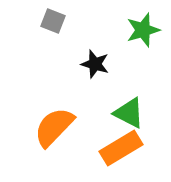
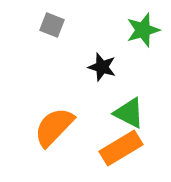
gray square: moved 1 px left, 4 px down
black star: moved 7 px right, 3 px down
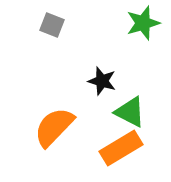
green star: moved 7 px up
black star: moved 14 px down
green triangle: moved 1 px right, 1 px up
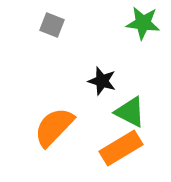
green star: rotated 24 degrees clockwise
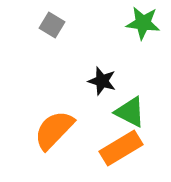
gray square: rotated 10 degrees clockwise
orange semicircle: moved 3 px down
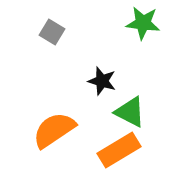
gray square: moved 7 px down
orange semicircle: rotated 12 degrees clockwise
orange rectangle: moved 2 px left, 2 px down
